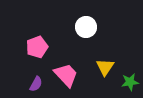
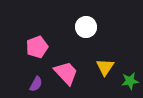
pink trapezoid: moved 2 px up
green star: moved 1 px up
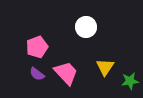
purple semicircle: moved 1 px right, 10 px up; rotated 98 degrees clockwise
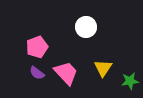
yellow triangle: moved 2 px left, 1 px down
purple semicircle: moved 1 px up
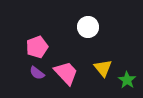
white circle: moved 2 px right
yellow triangle: rotated 12 degrees counterclockwise
green star: moved 3 px left, 1 px up; rotated 30 degrees counterclockwise
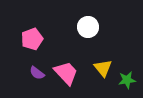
pink pentagon: moved 5 px left, 8 px up
green star: rotated 30 degrees clockwise
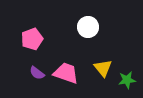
pink trapezoid: rotated 28 degrees counterclockwise
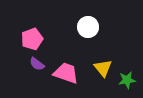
purple semicircle: moved 9 px up
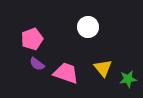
green star: moved 1 px right, 1 px up
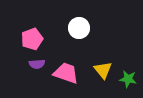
white circle: moved 9 px left, 1 px down
purple semicircle: rotated 42 degrees counterclockwise
yellow triangle: moved 2 px down
green star: rotated 18 degrees clockwise
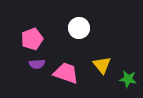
yellow triangle: moved 1 px left, 5 px up
